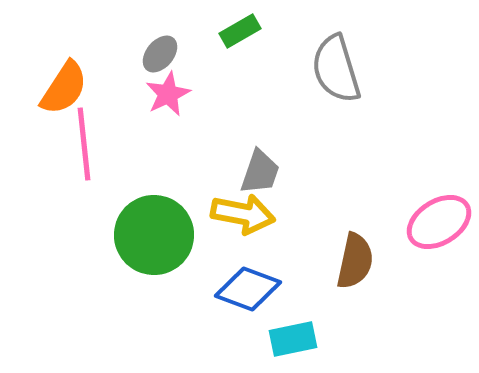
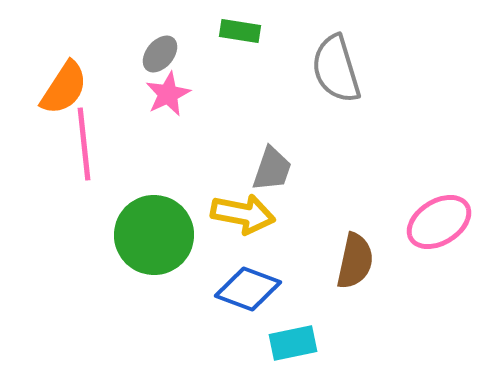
green rectangle: rotated 39 degrees clockwise
gray trapezoid: moved 12 px right, 3 px up
cyan rectangle: moved 4 px down
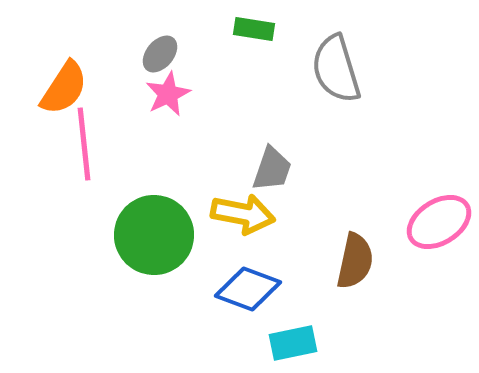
green rectangle: moved 14 px right, 2 px up
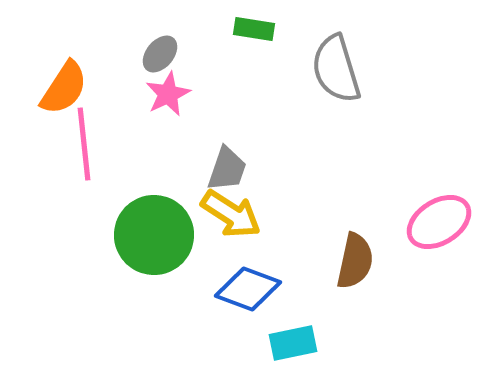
gray trapezoid: moved 45 px left
yellow arrow: moved 12 px left; rotated 22 degrees clockwise
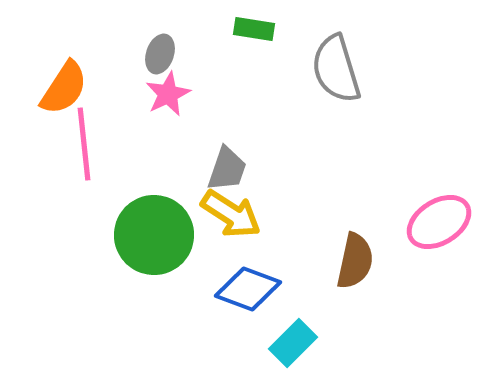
gray ellipse: rotated 21 degrees counterclockwise
cyan rectangle: rotated 33 degrees counterclockwise
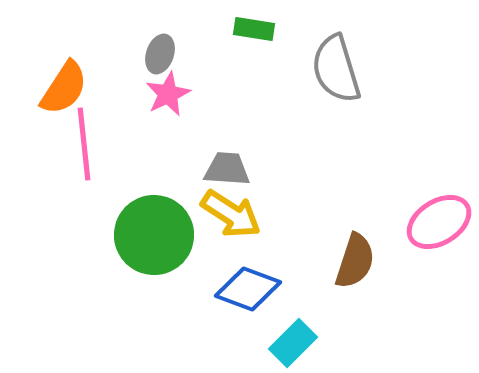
gray trapezoid: rotated 105 degrees counterclockwise
brown semicircle: rotated 6 degrees clockwise
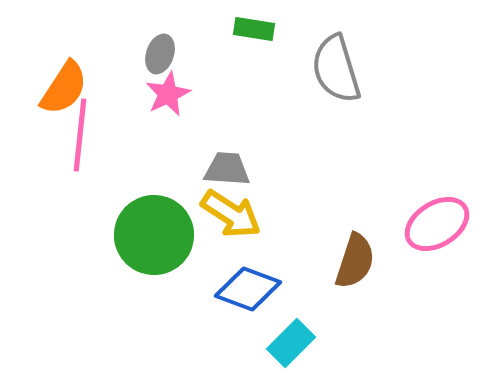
pink line: moved 4 px left, 9 px up; rotated 12 degrees clockwise
pink ellipse: moved 2 px left, 2 px down
cyan rectangle: moved 2 px left
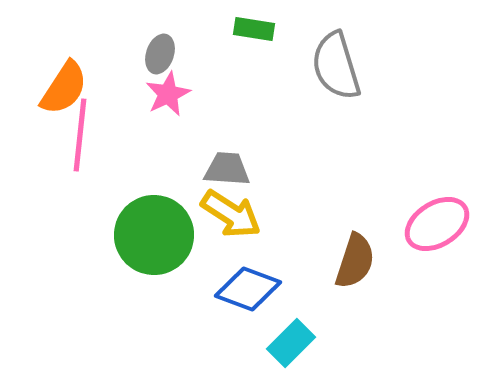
gray semicircle: moved 3 px up
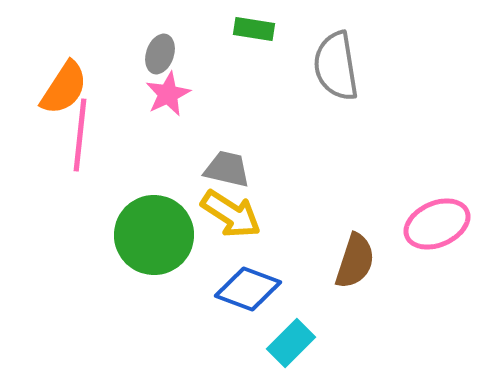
gray semicircle: rotated 8 degrees clockwise
gray trapezoid: rotated 9 degrees clockwise
pink ellipse: rotated 8 degrees clockwise
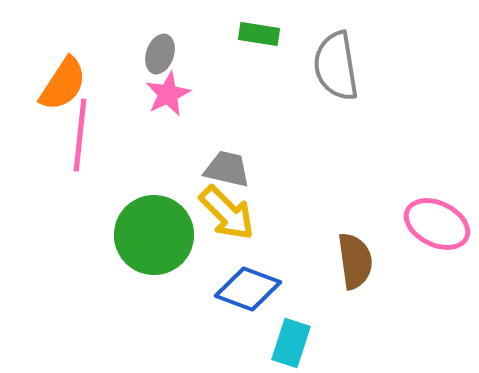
green rectangle: moved 5 px right, 5 px down
orange semicircle: moved 1 px left, 4 px up
yellow arrow: moved 4 px left, 1 px up; rotated 12 degrees clockwise
pink ellipse: rotated 50 degrees clockwise
brown semicircle: rotated 26 degrees counterclockwise
cyan rectangle: rotated 27 degrees counterclockwise
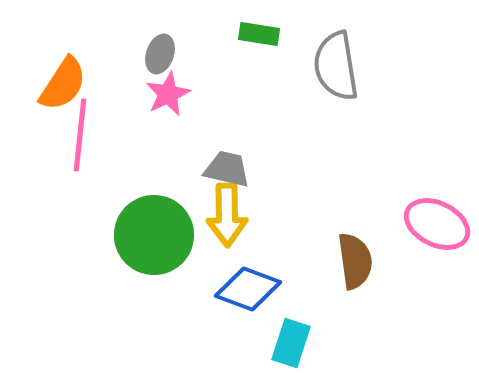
yellow arrow: moved 2 px down; rotated 44 degrees clockwise
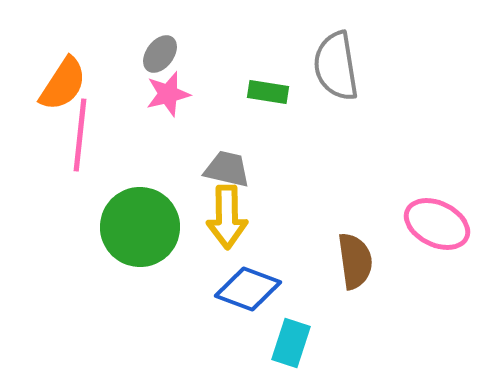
green rectangle: moved 9 px right, 58 px down
gray ellipse: rotated 18 degrees clockwise
pink star: rotated 12 degrees clockwise
yellow arrow: moved 2 px down
green circle: moved 14 px left, 8 px up
